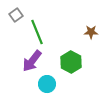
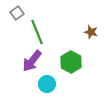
gray square: moved 1 px right, 2 px up
brown star: rotated 16 degrees clockwise
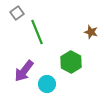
purple arrow: moved 8 px left, 10 px down
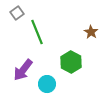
brown star: rotated 16 degrees clockwise
purple arrow: moved 1 px left, 1 px up
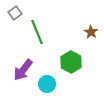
gray square: moved 2 px left
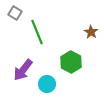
gray square: rotated 24 degrees counterclockwise
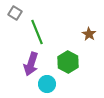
brown star: moved 2 px left, 2 px down
green hexagon: moved 3 px left
purple arrow: moved 8 px right, 6 px up; rotated 20 degrees counterclockwise
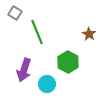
purple arrow: moved 7 px left, 6 px down
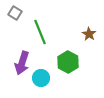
green line: moved 3 px right
purple arrow: moved 2 px left, 7 px up
cyan circle: moved 6 px left, 6 px up
